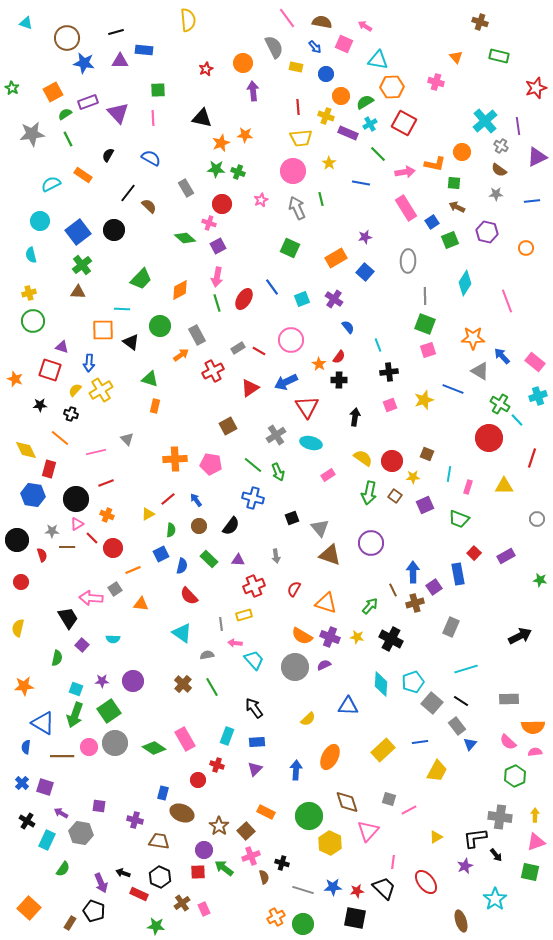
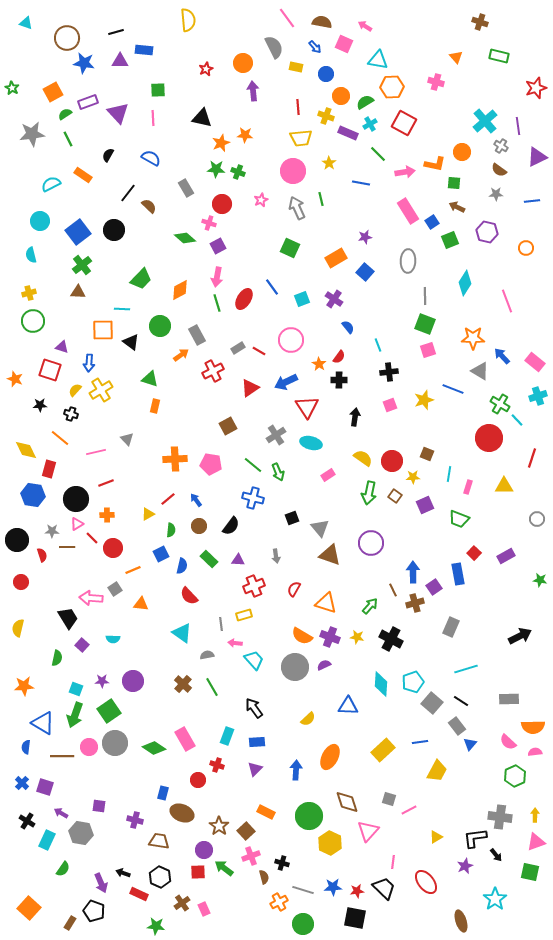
pink rectangle at (406, 208): moved 2 px right, 3 px down
orange cross at (107, 515): rotated 24 degrees counterclockwise
orange cross at (276, 917): moved 3 px right, 15 px up
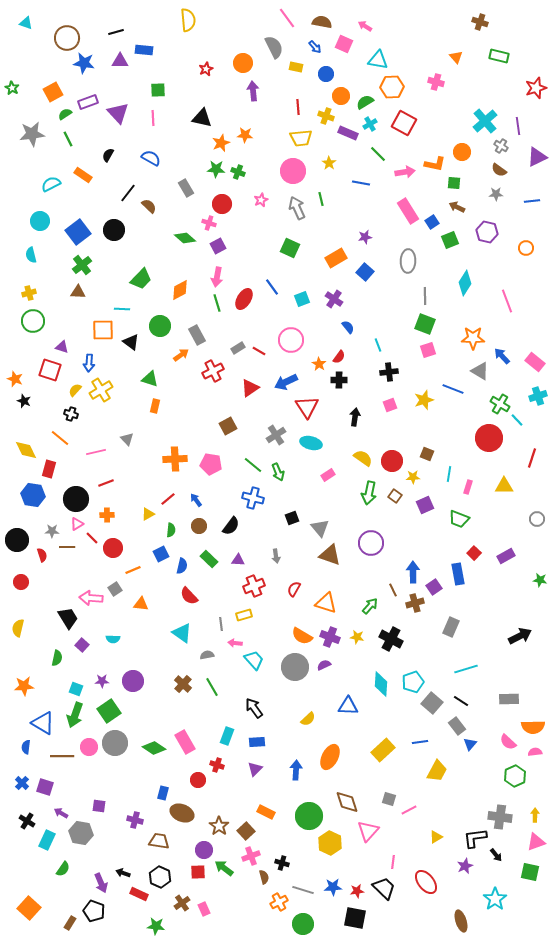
black star at (40, 405): moved 16 px left, 4 px up; rotated 24 degrees clockwise
pink rectangle at (185, 739): moved 3 px down
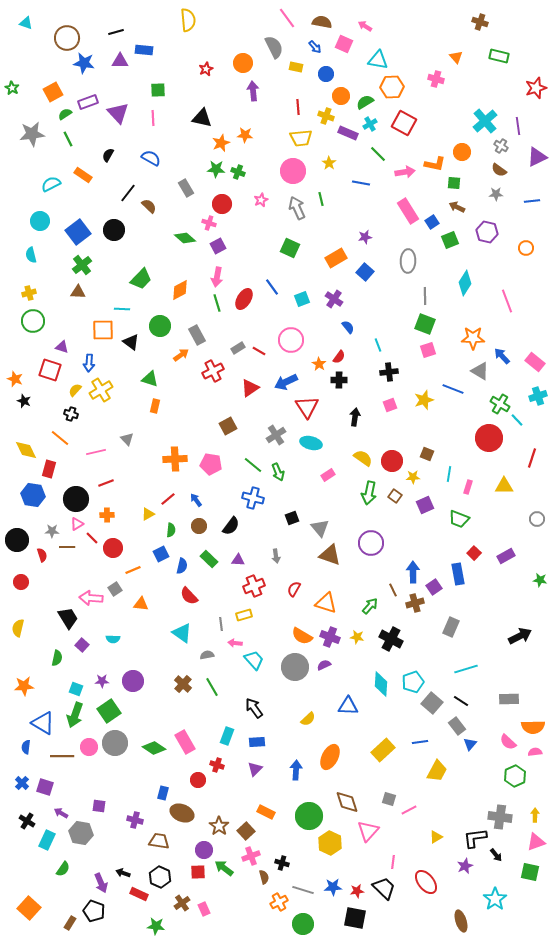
pink cross at (436, 82): moved 3 px up
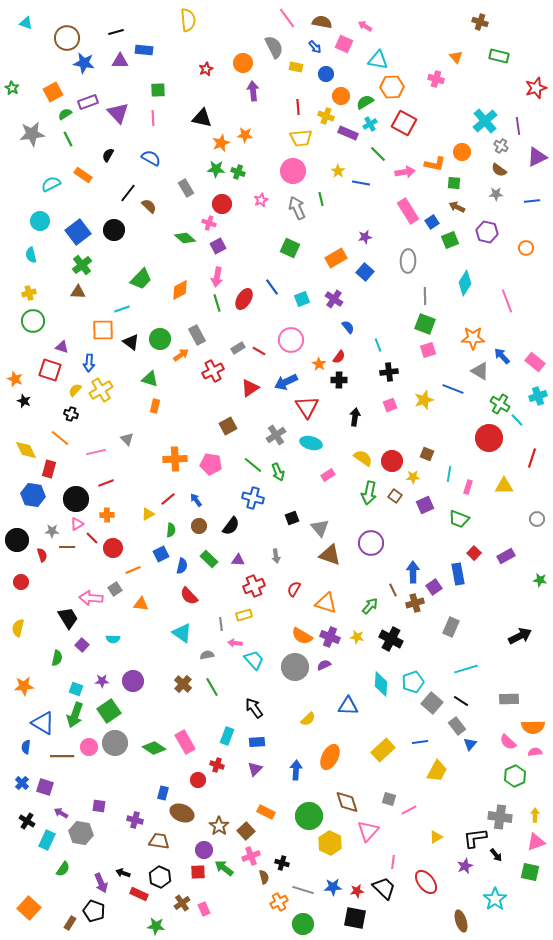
yellow star at (329, 163): moved 9 px right, 8 px down
cyan line at (122, 309): rotated 21 degrees counterclockwise
green circle at (160, 326): moved 13 px down
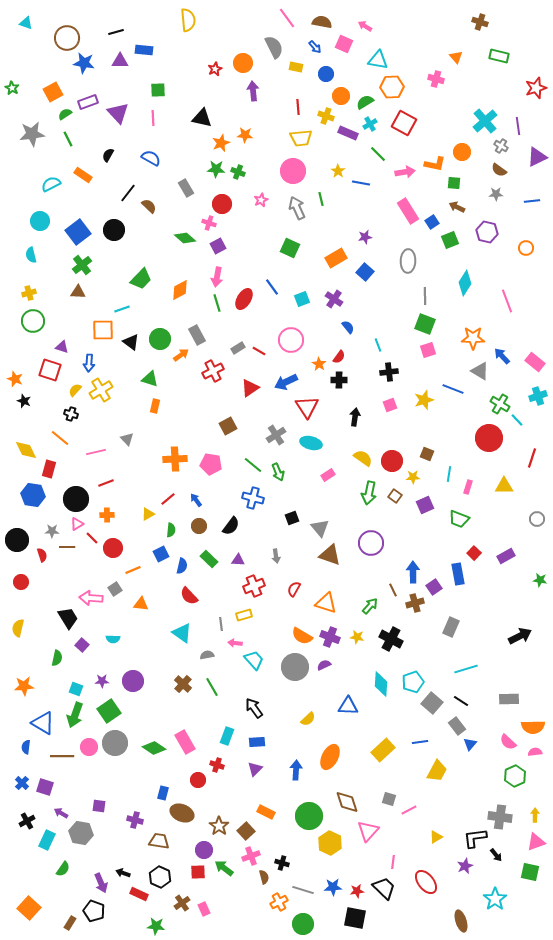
red star at (206, 69): moved 9 px right
black cross at (27, 821): rotated 28 degrees clockwise
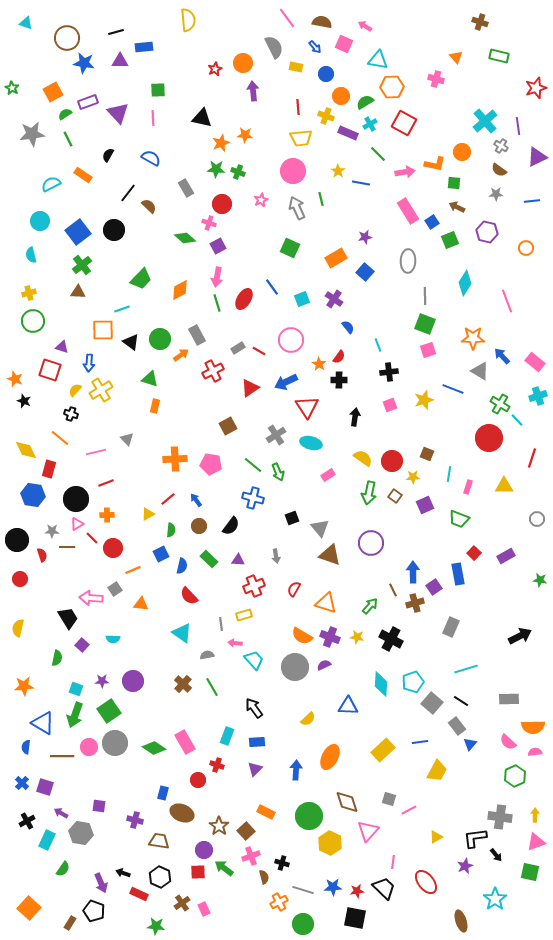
blue rectangle at (144, 50): moved 3 px up; rotated 12 degrees counterclockwise
red circle at (21, 582): moved 1 px left, 3 px up
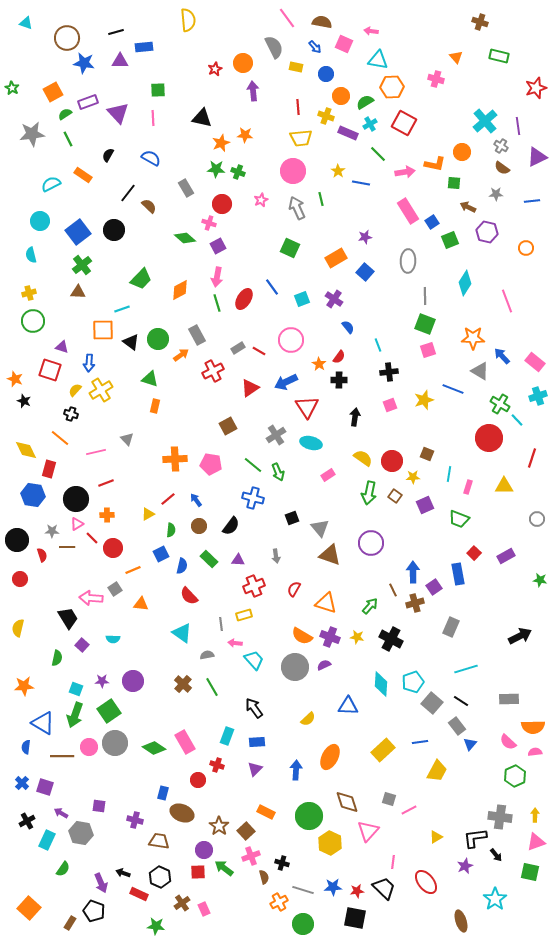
pink arrow at (365, 26): moved 6 px right, 5 px down; rotated 24 degrees counterclockwise
brown semicircle at (499, 170): moved 3 px right, 2 px up
brown arrow at (457, 207): moved 11 px right
green circle at (160, 339): moved 2 px left
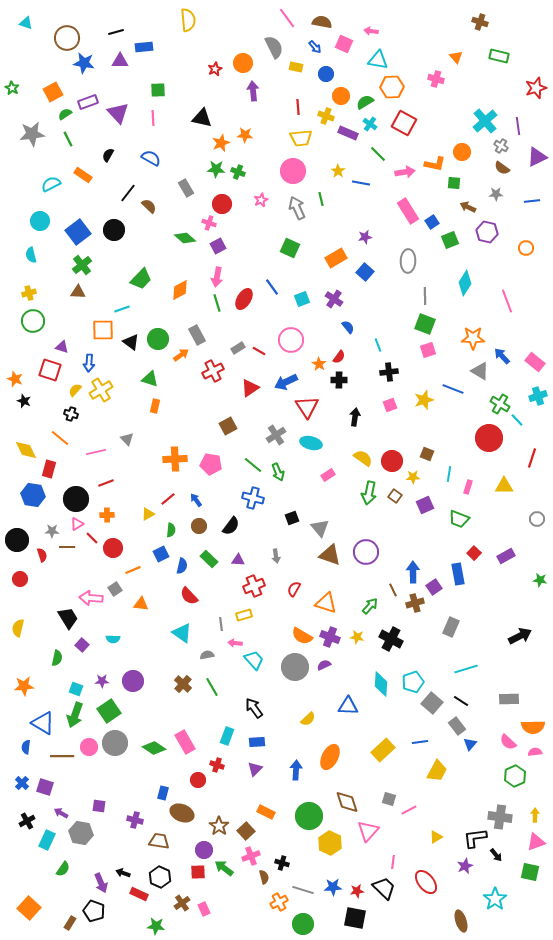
cyan cross at (370, 124): rotated 24 degrees counterclockwise
purple circle at (371, 543): moved 5 px left, 9 px down
